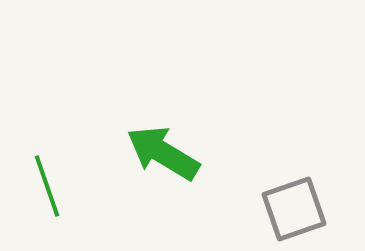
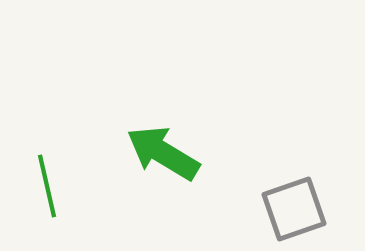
green line: rotated 6 degrees clockwise
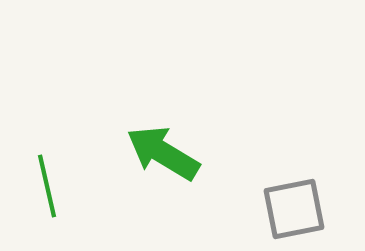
gray square: rotated 8 degrees clockwise
